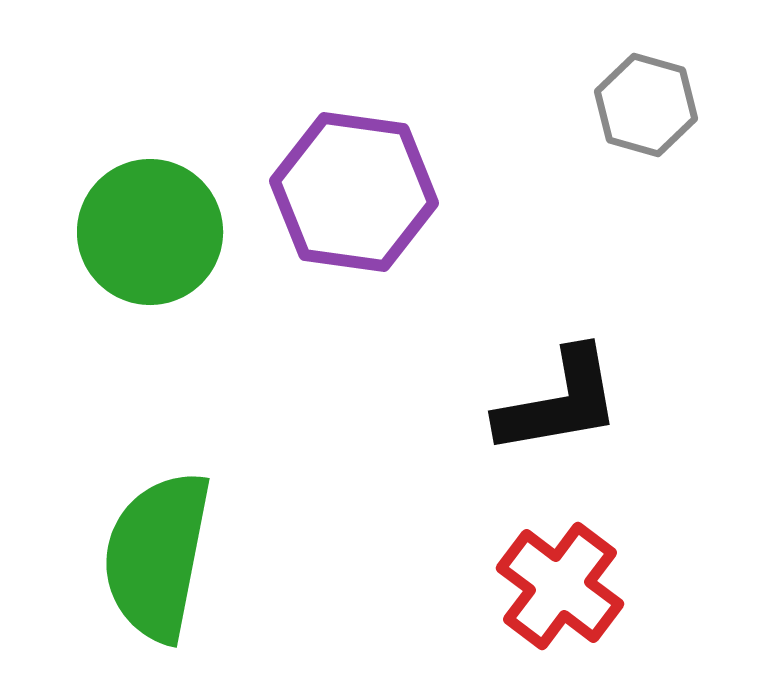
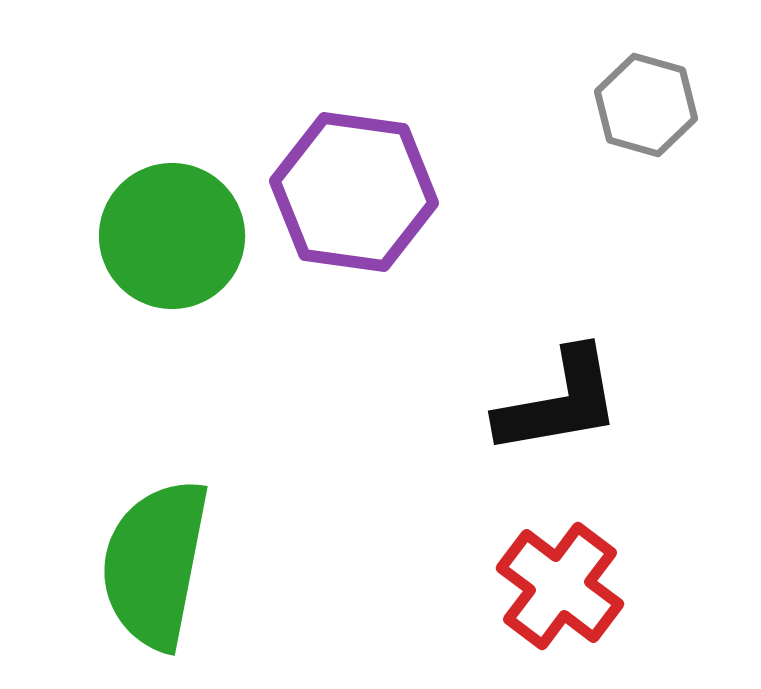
green circle: moved 22 px right, 4 px down
green semicircle: moved 2 px left, 8 px down
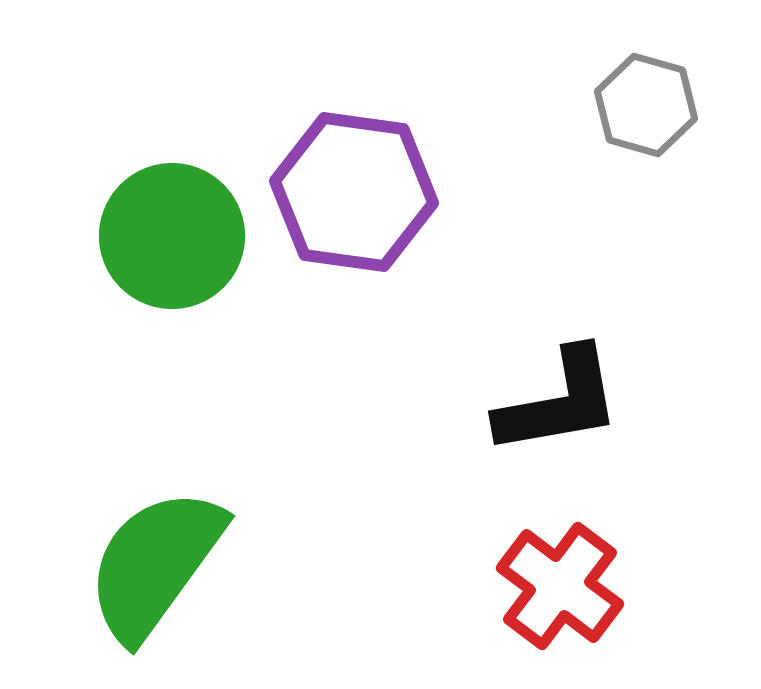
green semicircle: rotated 25 degrees clockwise
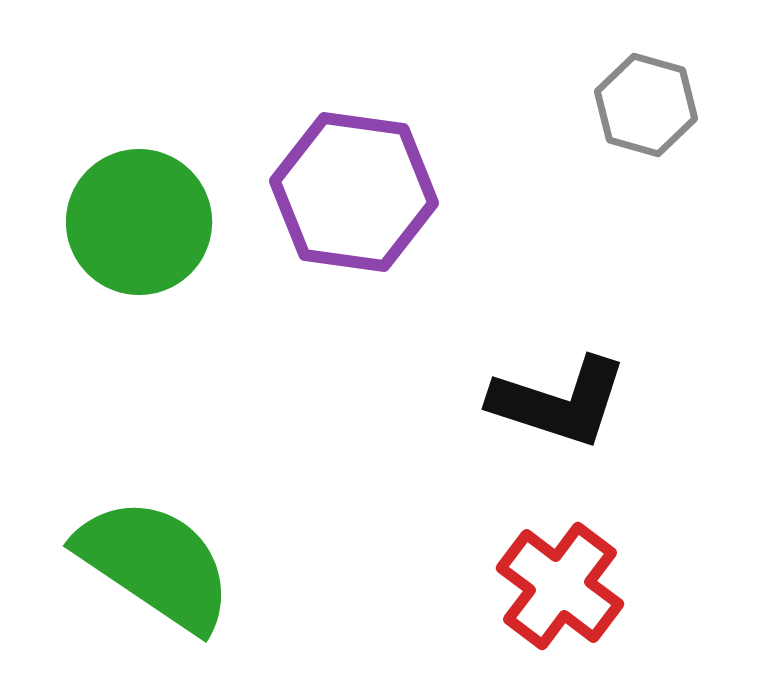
green circle: moved 33 px left, 14 px up
black L-shape: rotated 28 degrees clockwise
green semicircle: rotated 88 degrees clockwise
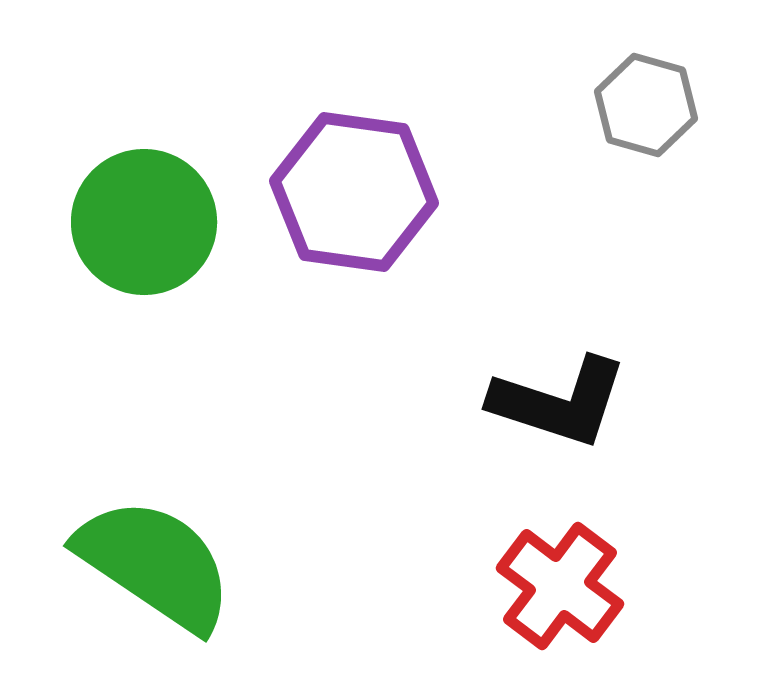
green circle: moved 5 px right
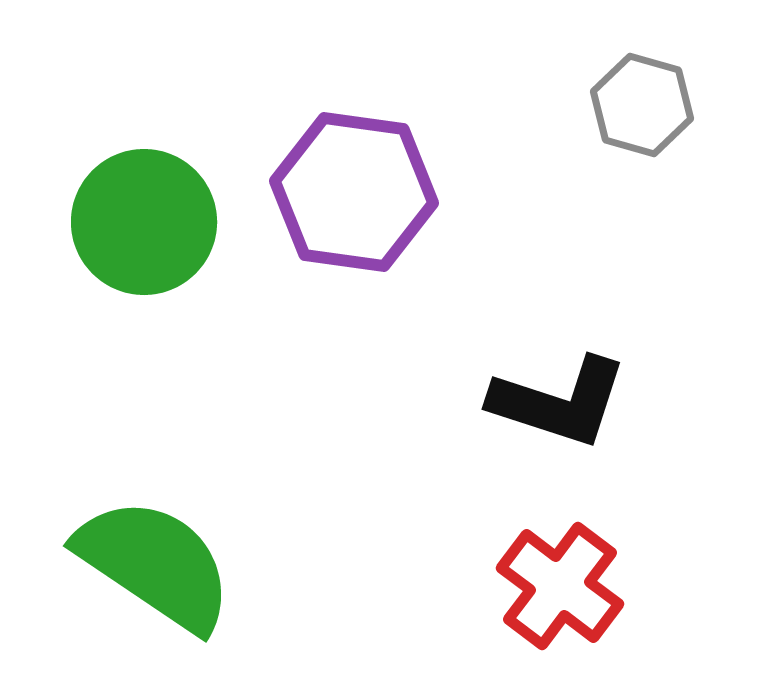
gray hexagon: moved 4 px left
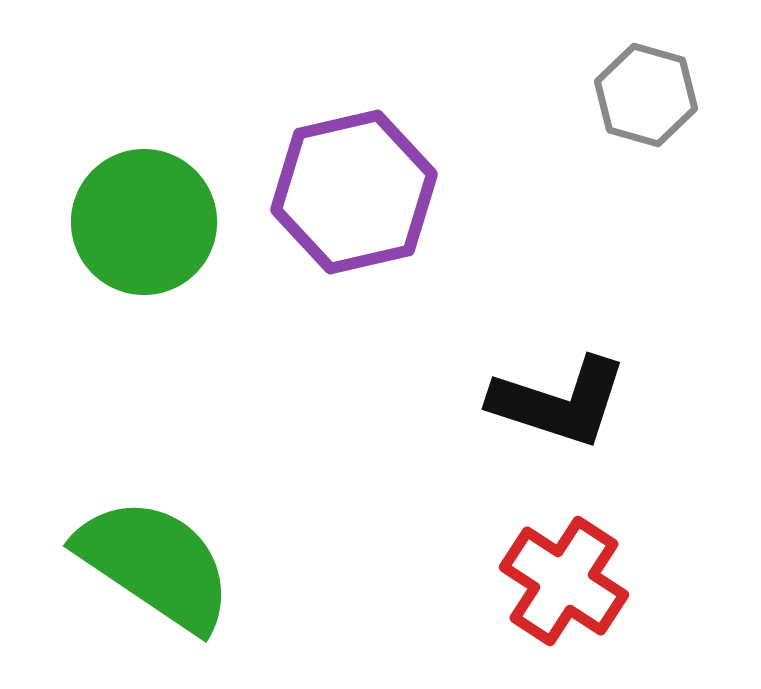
gray hexagon: moved 4 px right, 10 px up
purple hexagon: rotated 21 degrees counterclockwise
red cross: moved 4 px right, 5 px up; rotated 4 degrees counterclockwise
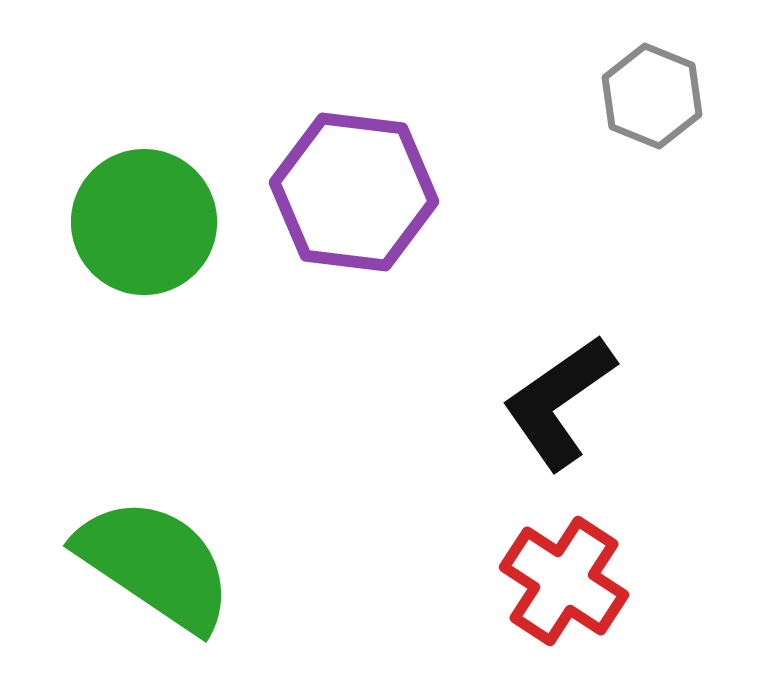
gray hexagon: moved 6 px right, 1 px down; rotated 6 degrees clockwise
purple hexagon: rotated 20 degrees clockwise
black L-shape: rotated 127 degrees clockwise
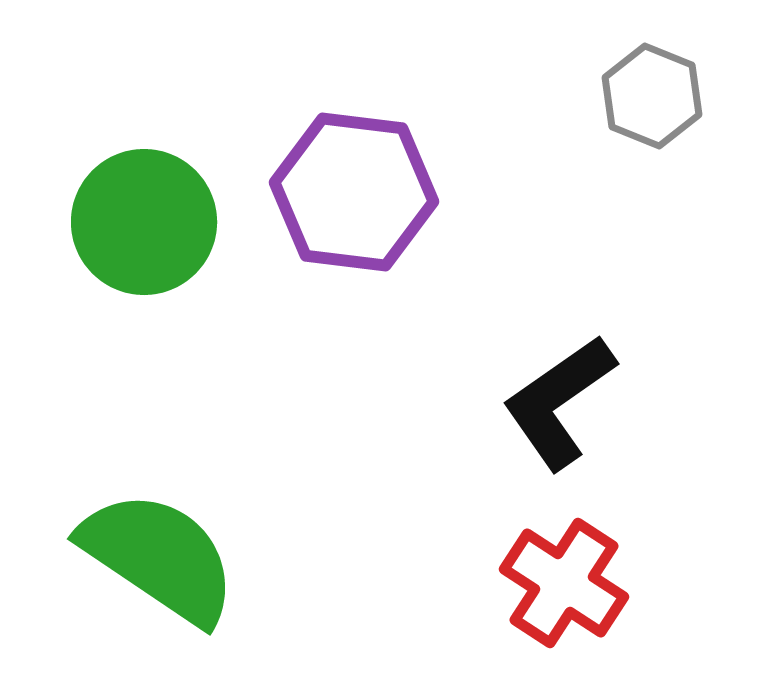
green semicircle: moved 4 px right, 7 px up
red cross: moved 2 px down
